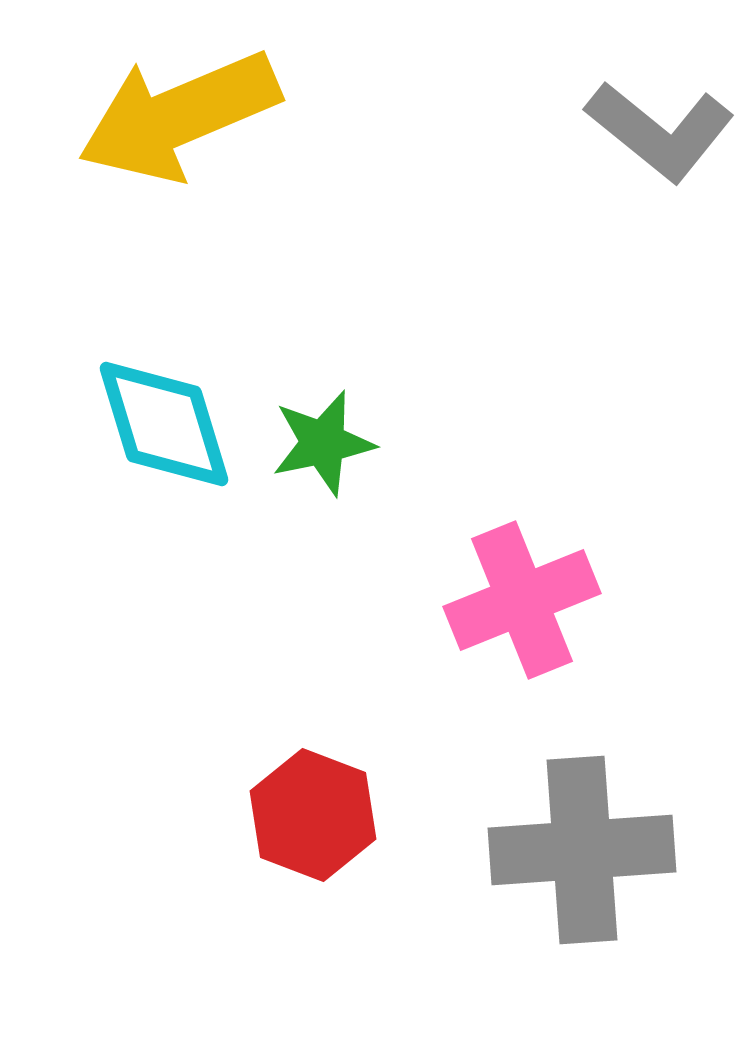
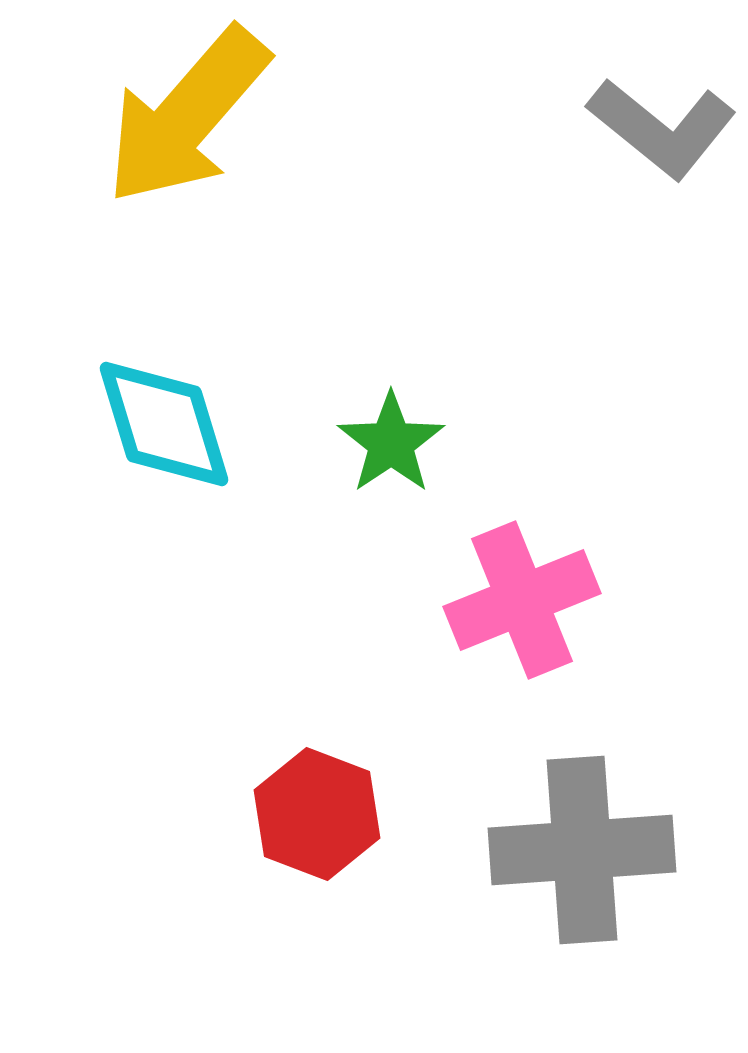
yellow arrow: moved 8 px right; rotated 26 degrees counterclockwise
gray L-shape: moved 2 px right, 3 px up
green star: moved 68 px right; rotated 22 degrees counterclockwise
red hexagon: moved 4 px right, 1 px up
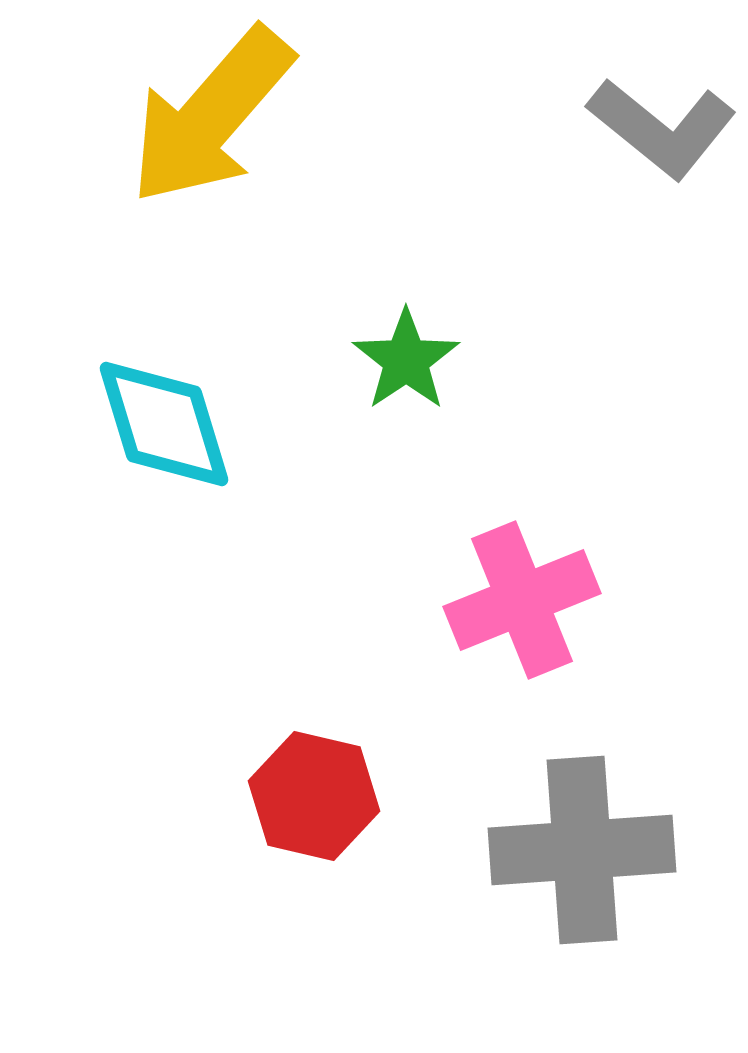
yellow arrow: moved 24 px right
green star: moved 15 px right, 83 px up
red hexagon: moved 3 px left, 18 px up; rotated 8 degrees counterclockwise
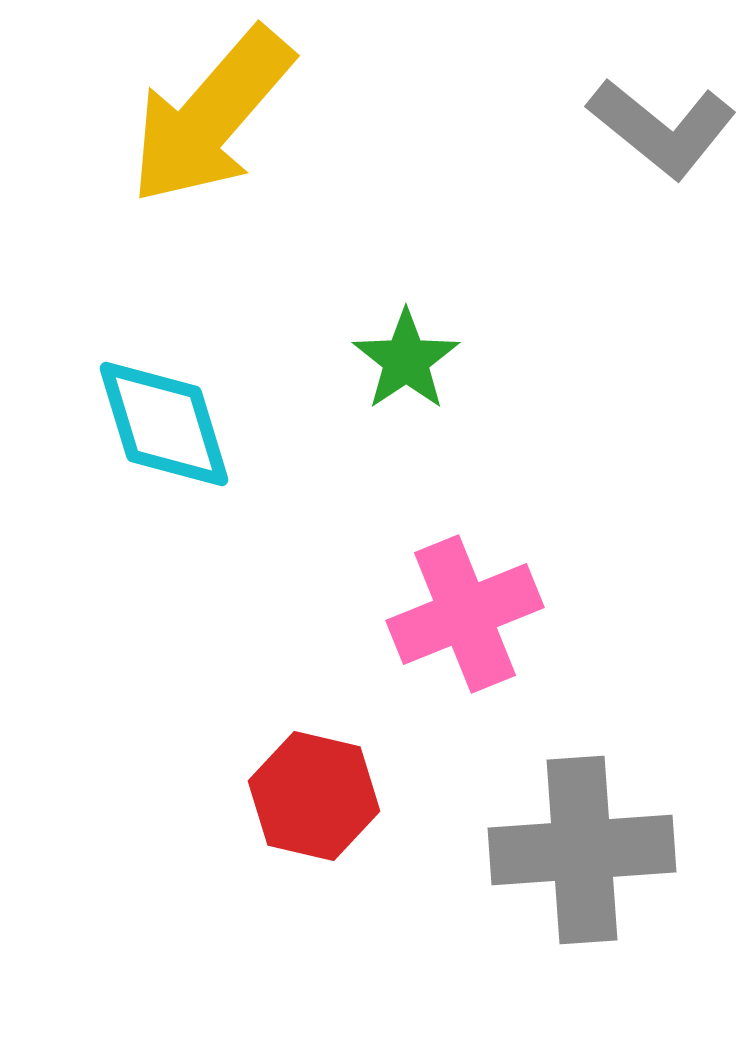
pink cross: moved 57 px left, 14 px down
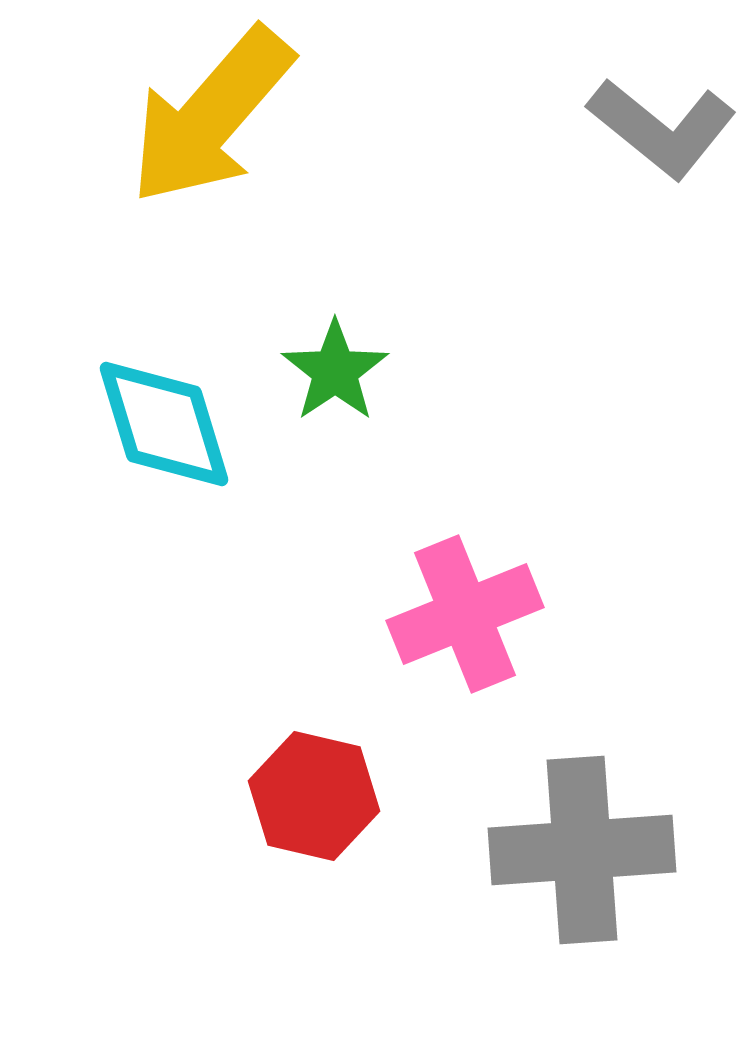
green star: moved 71 px left, 11 px down
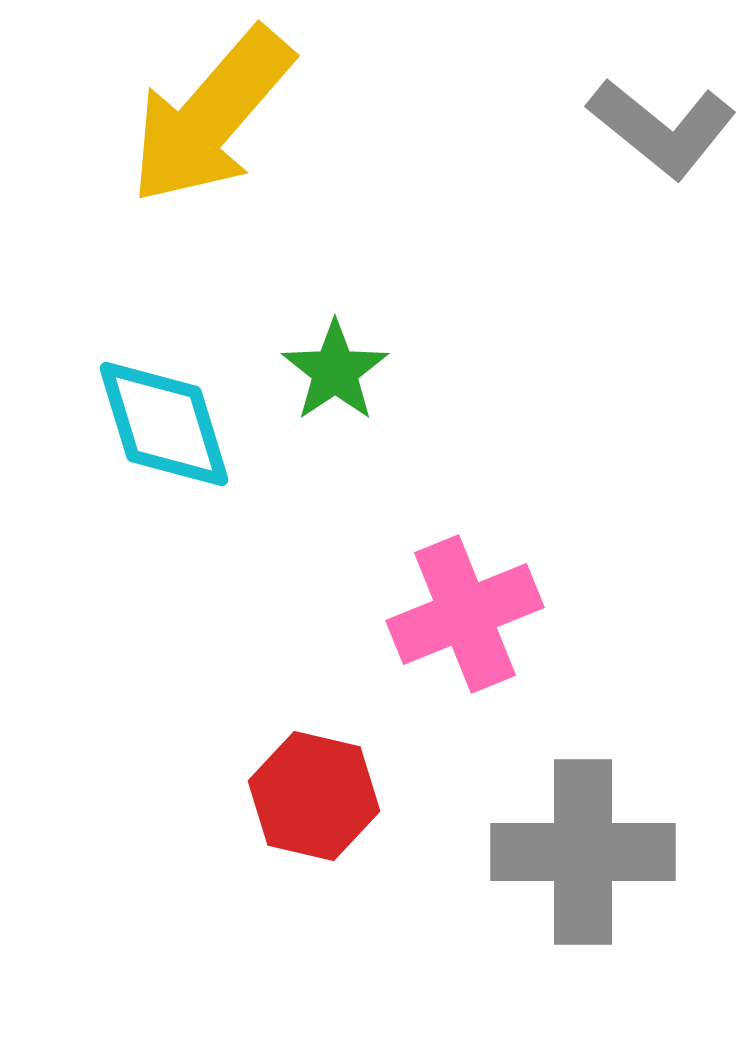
gray cross: moved 1 px right, 2 px down; rotated 4 degrees clockwise
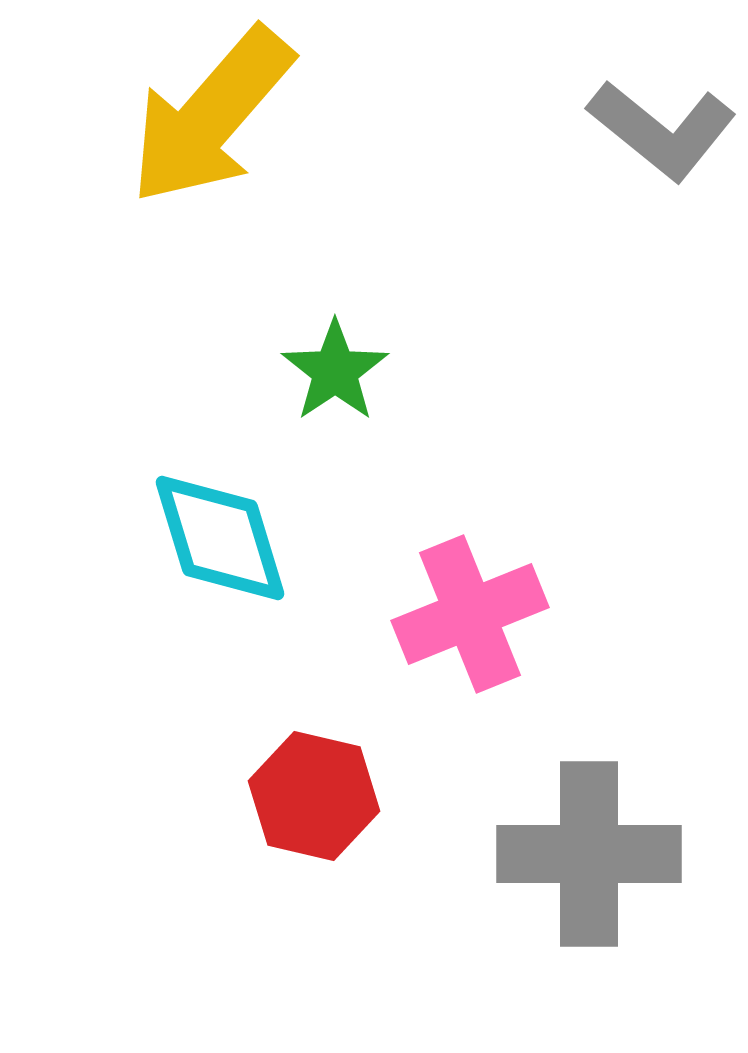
gray L-shape: moved 2 px down
cyan diamond: moved 56 px right, 114 px down
pink cross: moved 5 px right
gray cross: moved 6 px right, 2 px down
